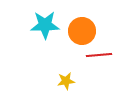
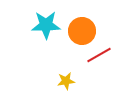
cyan star: moved 1 px right
red line: rotated 25 degrees counterclockwise
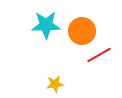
yellow star: moved 11 px left, 3 px down
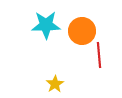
red line: rotated 65 degrees counterclockwise
yellow star: rotated 24 degrees counterclockwise
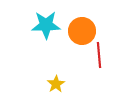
yellow star: moved 1 px right
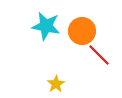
cyan star: moved 1 px down; rotated 12 degrees clockwise
red line: rotated 40 degrees counterclockwise
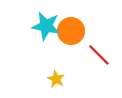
orange circle: moved 11 px left
yellow star: moved 5 px up; rotated 12 degrees counterclockwise
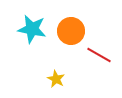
cyan star: moved 14 px left, 3 px down
red line: rotated 15 degrees counterclockwise
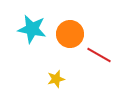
orange circle: moved 1 px left, 3 px down
yellow star: rotated 30 degrees clockwise
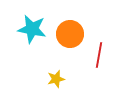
red line: rotated 70 degrees clockwise
